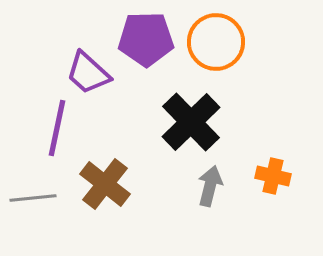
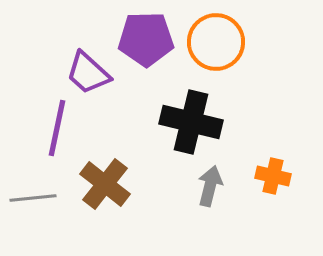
black cross: rotated 32 degrees counterclockwise
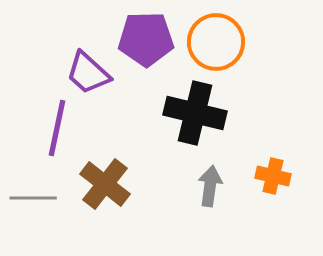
black cross: moved 4 px right, 9 px up
gray arrow: rotated 6 degrees counterclockwise
gray line: rotated 6 degrees clockwise
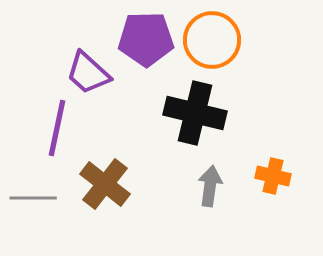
orange circle: moved 4 px left, 2 px up
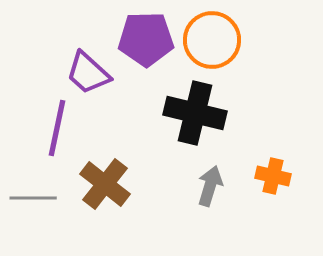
gray arrow: rotated 9 degrees clockwise
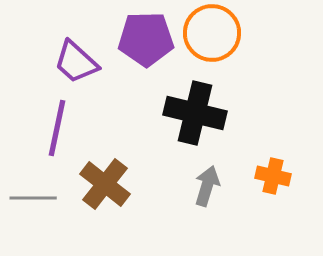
orange circle: moved 7 px up
purple trapezoid: moved 12 px left, 11 px up
gray arrow: moved 3 px left
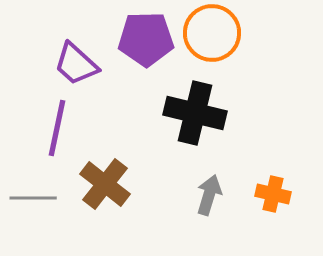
purple trapezoid: moved 2 px down
orange cross: moved 18 px down
gray arrow: moved 2 px right, 9 px down
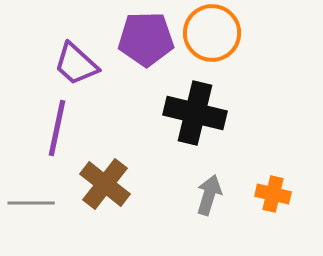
gray line: moved 2 px left, 5 px down
